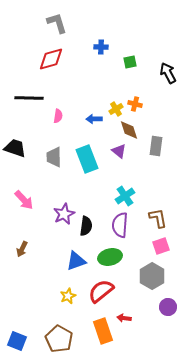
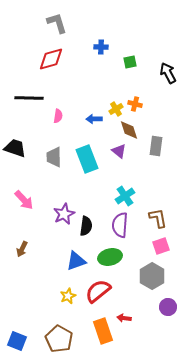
red semicircle: moved 3 px left
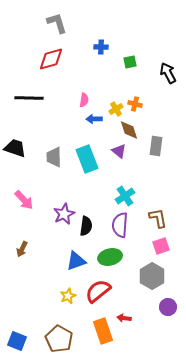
pink semicircle: moved 26 px right, 16 px up
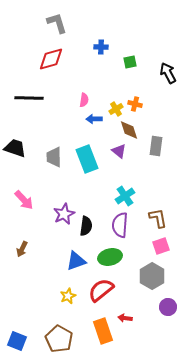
red semicircle: moved 3 px right, 1 px up
red arrow: moved 1 px right
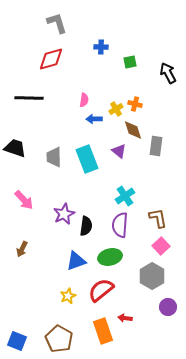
brown diamond: moved 4 px right
pink square: rotated 24 degrees counterclockwise
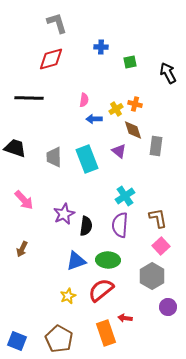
green ellipse: moved 2 px left, 3 px down; rotated 15 degrees clockwise
orange rectangle: moved 3 px right, 2 px down
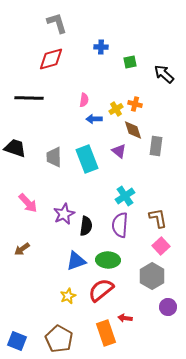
black arrow: moved 4 px left, 1 px down; rotated 20 degrees counterclockwise
pink arrow: moved 4 px right, 3 px down
brown arrow: rotated 28 degrees clockwise
